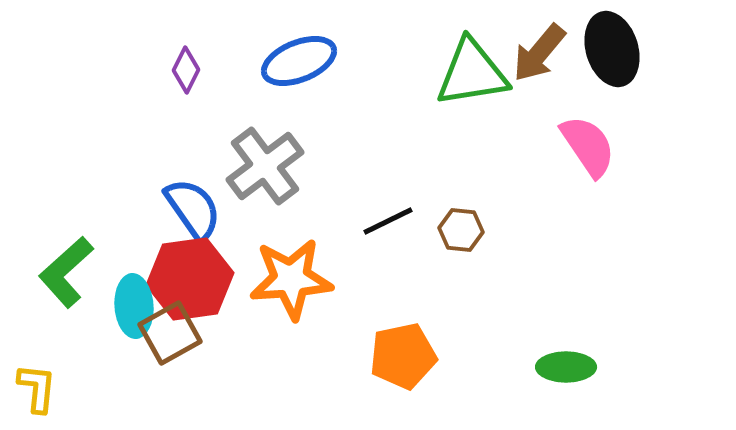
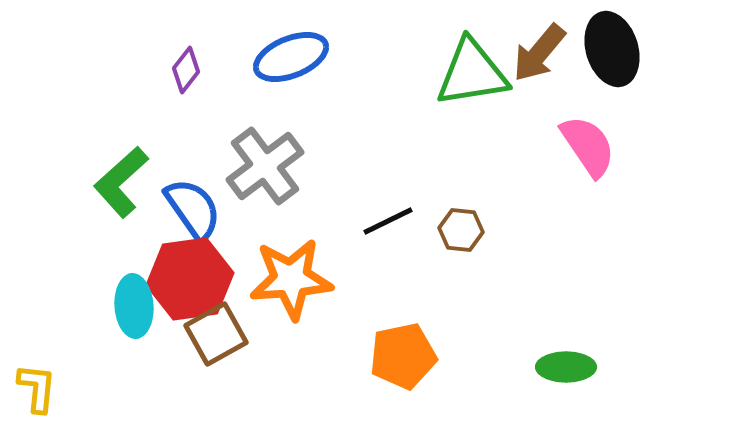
blue ellipse: moved 8 px left, 4 px up
purple diamond: rotated 12 degrees clockwise
green L-shape: moved 55 px right, 90 px up
brown square: moved 46 px right, 1 px down
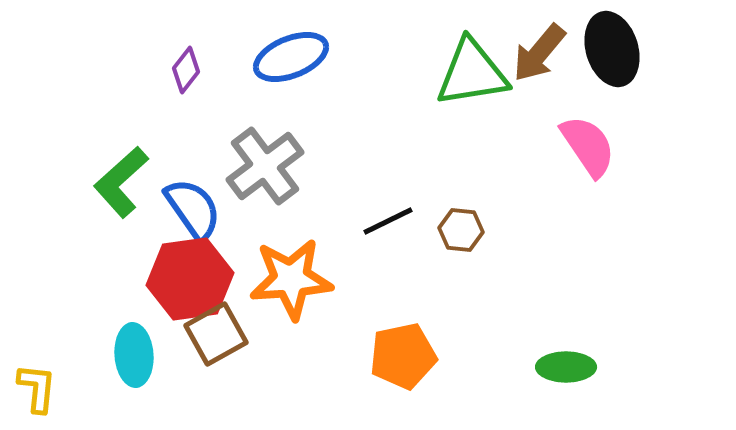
cyan ellipse: moved 49 px down
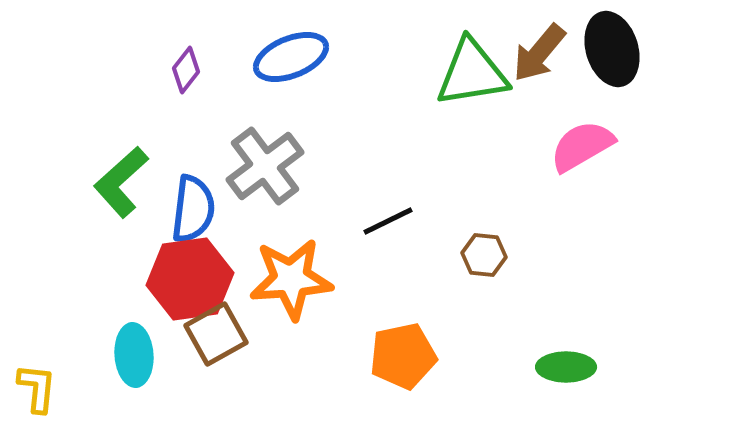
pink semicircle: moved 6 px left; rotated 86 degrees counterclockwise
blue semicircle: rotated 42 degrees clockwise
brown hexagon: moved 23 px right, 25 px down
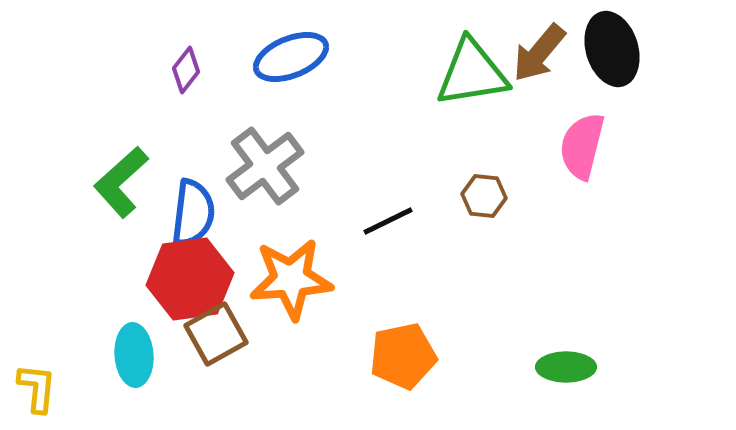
pink semicircle: rotated 46 degrees counterclockwise
blue semicircle: moved 4 px down
brown hexagon: moved 59 px up
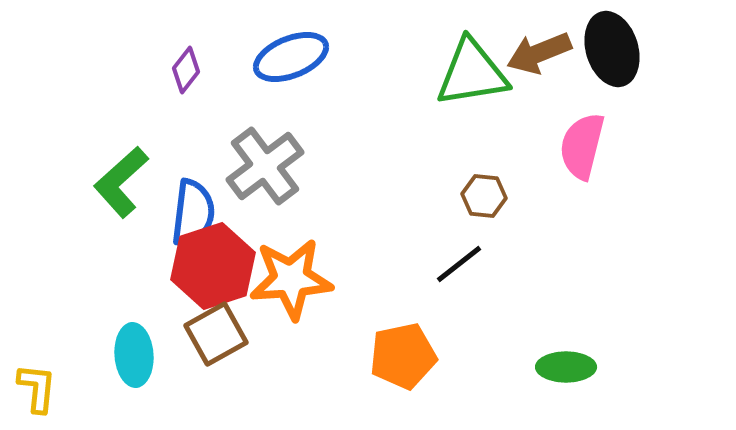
brown arrow: rotated 28 degrees clockwise
black line: moved 71 px right, 43 px down; rotated 12 degrees counterclockwise
red hexagon: moved 23 px right, 13 px up; rotated 10 degrees counterclockwise
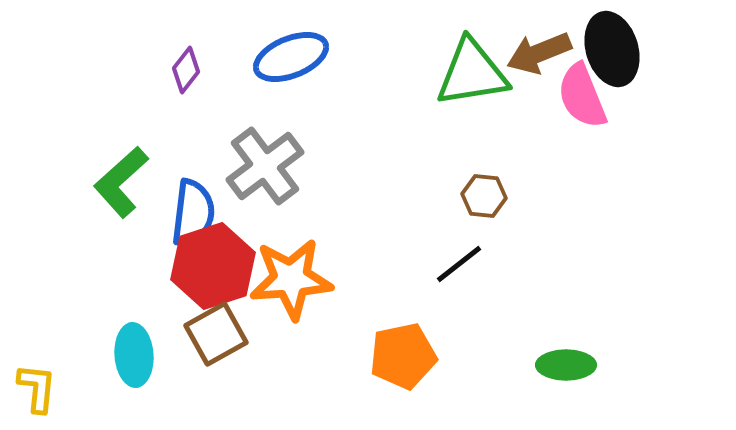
pink semicircle: moved 50 px up; rotated 36 degrees counterclockwise
green ellipse: moved 2 px up
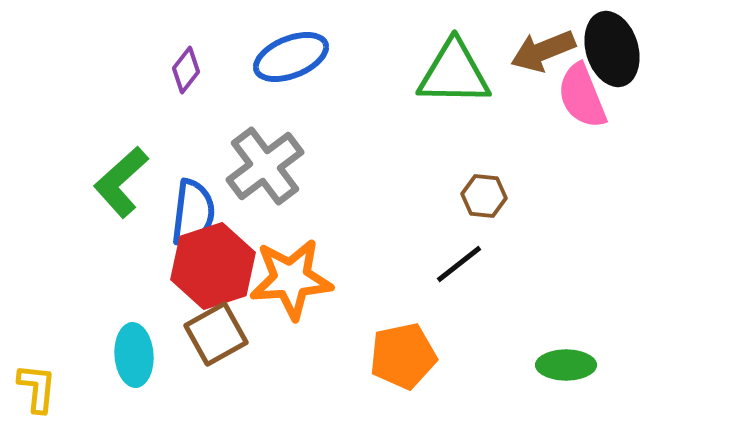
brown arrow: moved 4 px right, 2 px up
green triangle: moved 18 px left; rotated 10 degrees clockwise
